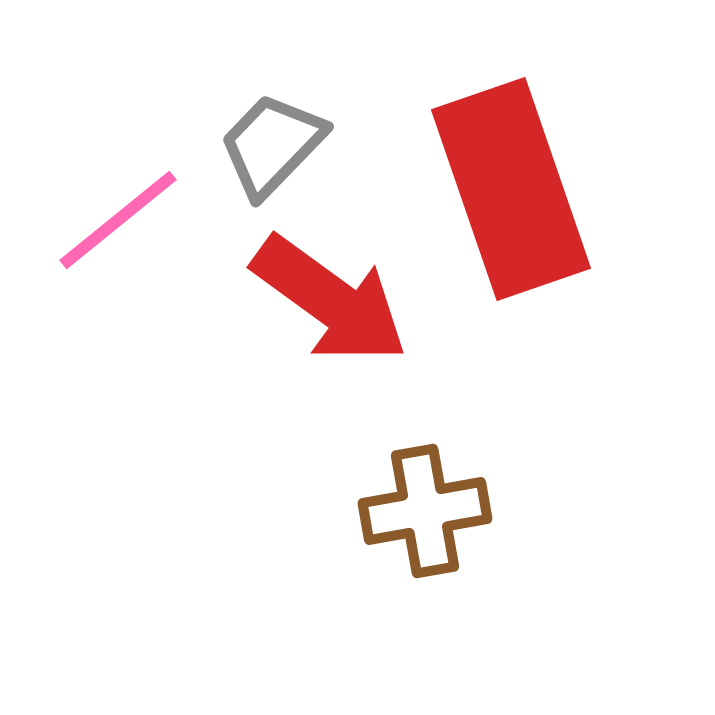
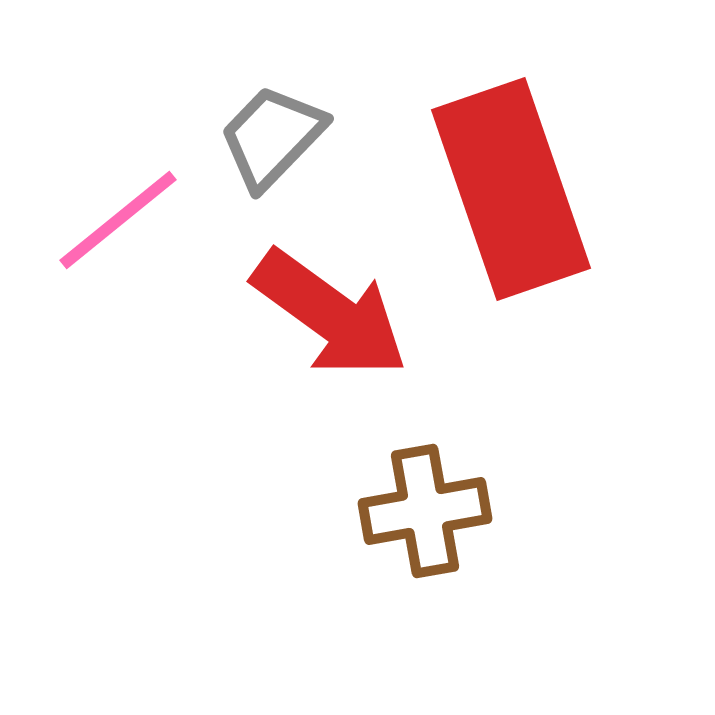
gray trapezoid: moved 8 px up
red arrow: moved 14 px down
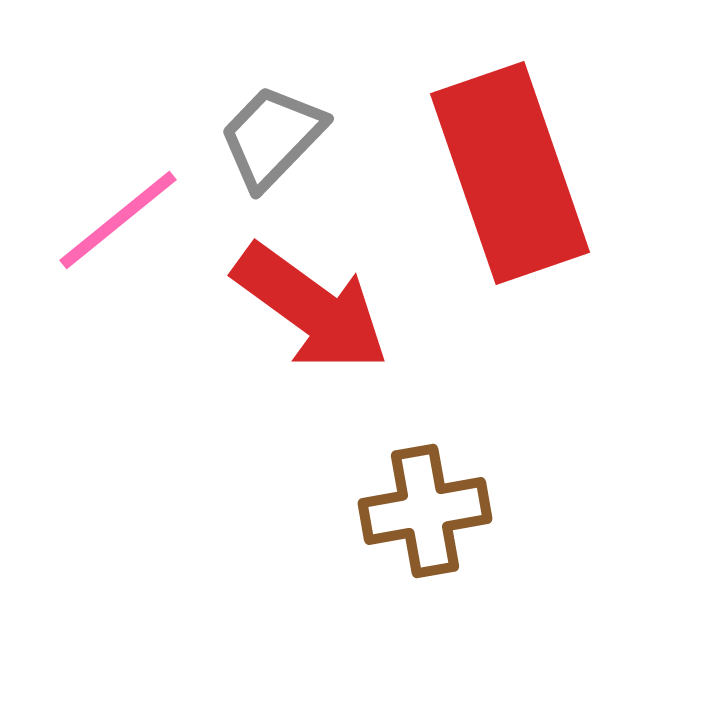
red rectangle: moved 1 px left, 16 px up
red arrow: moved 19 px left, 6 px up
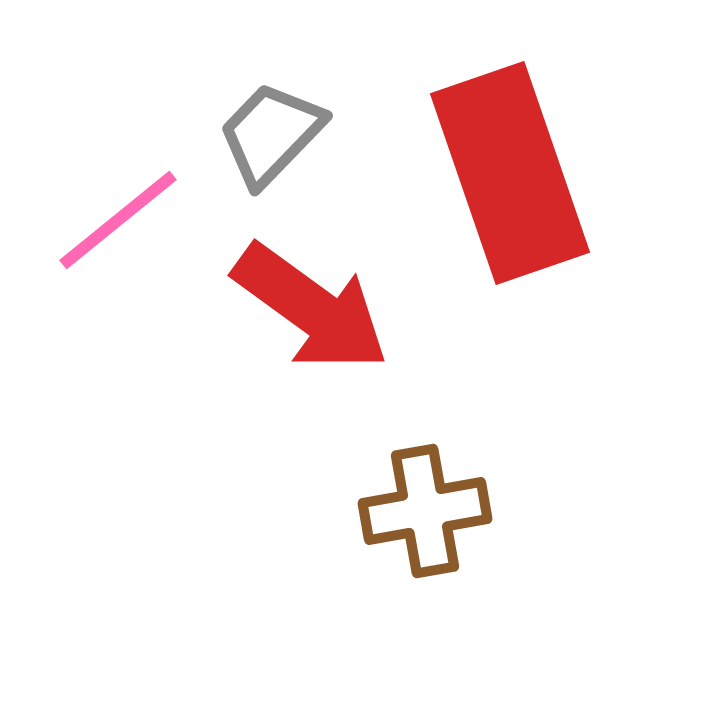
gray trapezoid: moved 1 px left, 3 px up
